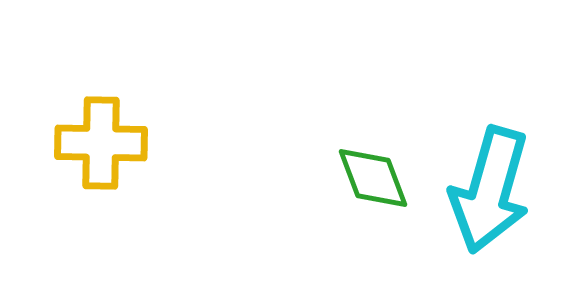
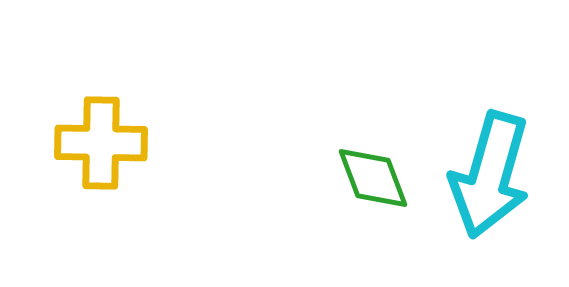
cyan arrow: moved 15 px up
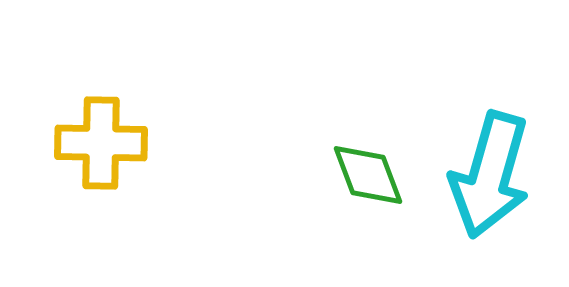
green diamond: moved 5 px left, 3 px up
